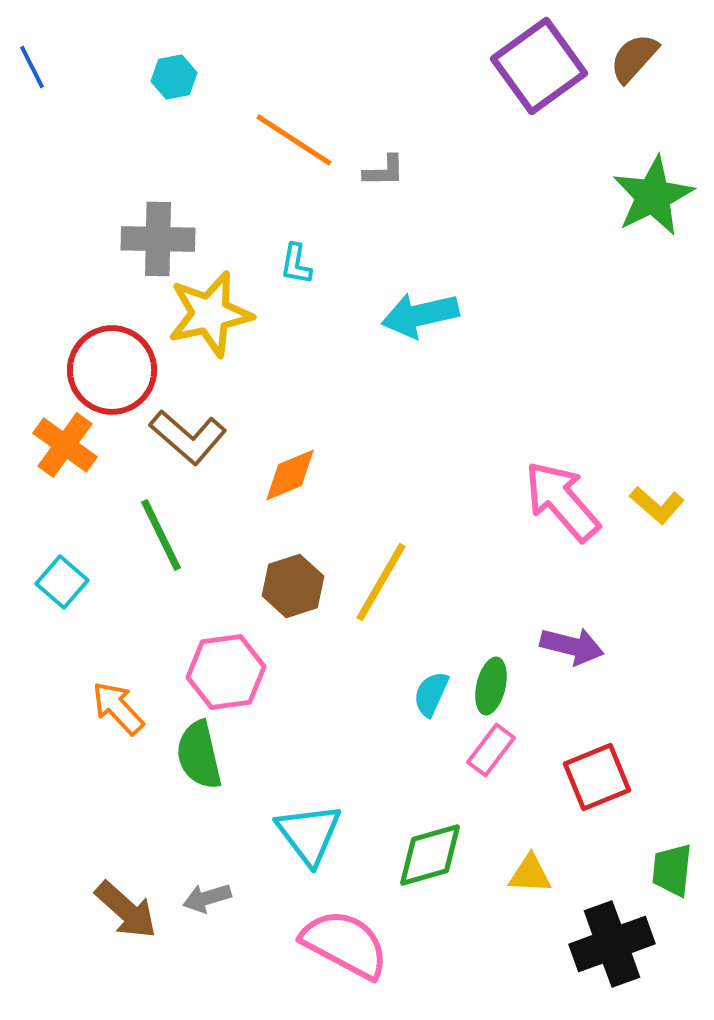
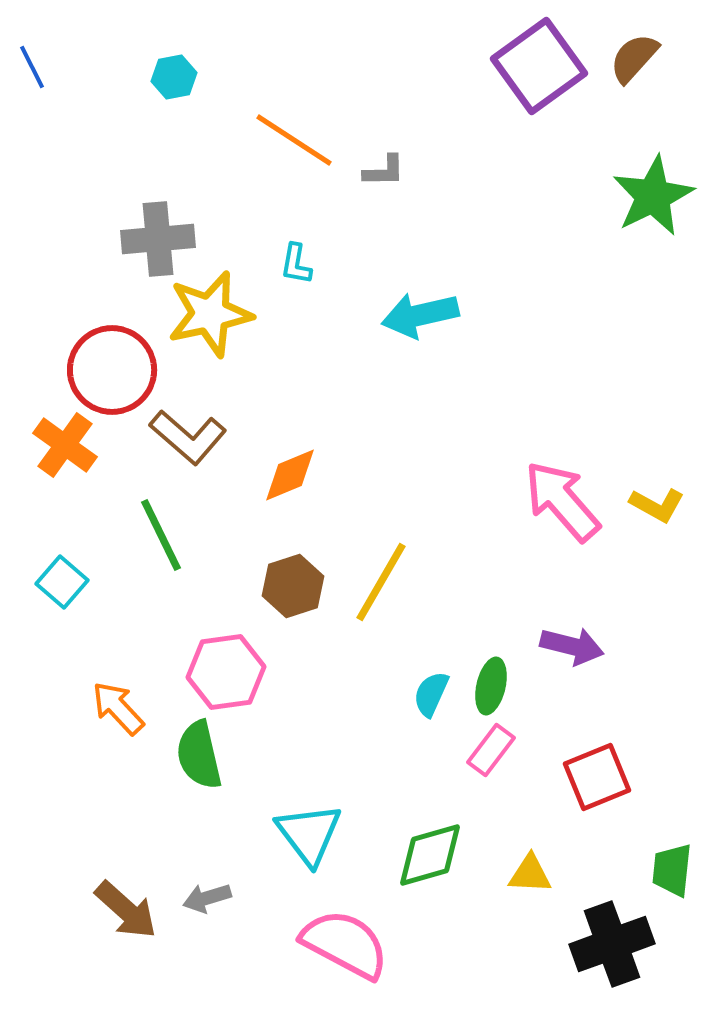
gray cross: rotated 6 degrees counterclockwise
yellow L-shape: rotated 12 degrees counterclockwise
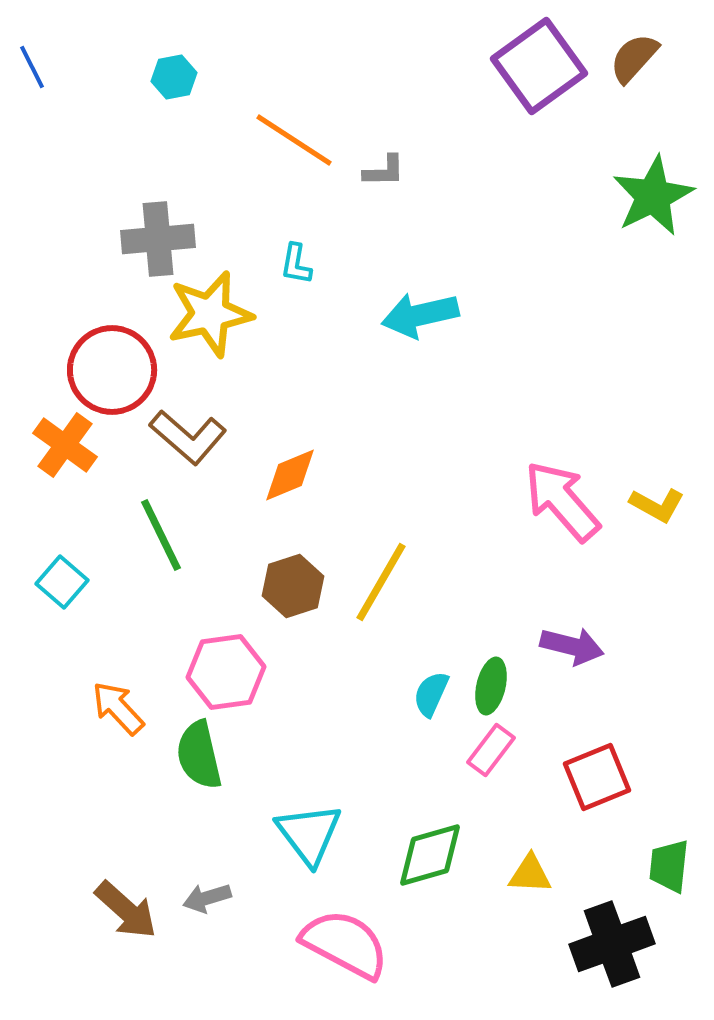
green trapezoid: moved 3 px left, 4 px up
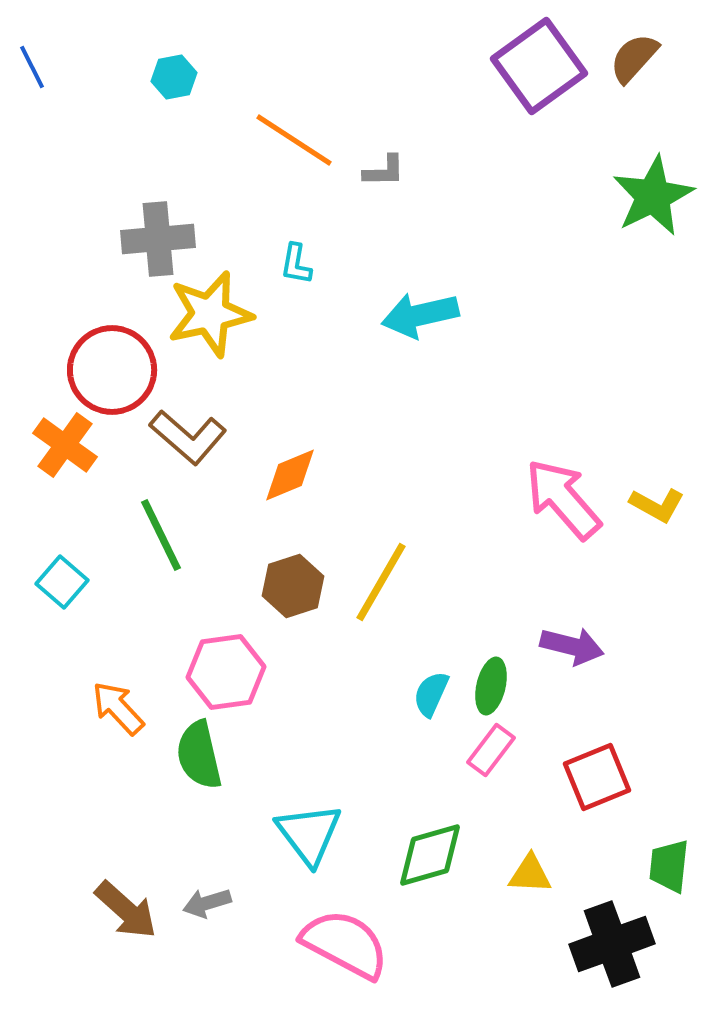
pink arrow: moved 1 px right, 2 px up
gray arrow: moved 5 px down
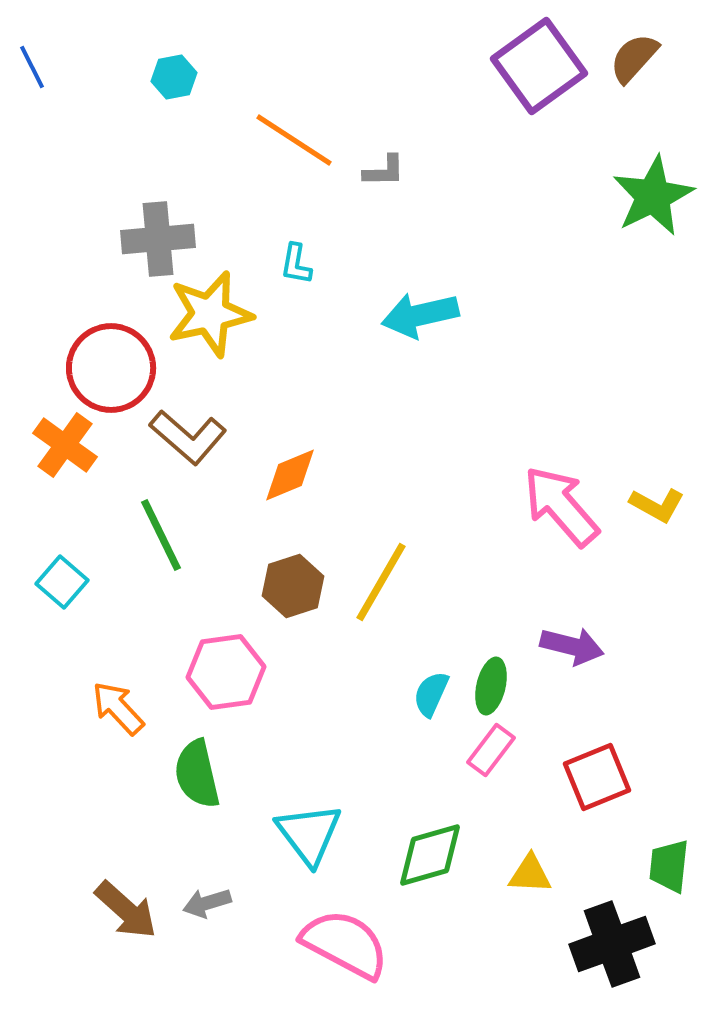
red circle: moved 1 px left, 2 px up
pink arrow: moved 2 px left, 7 px down
green semicircle: moved 2 px left, 19 px down
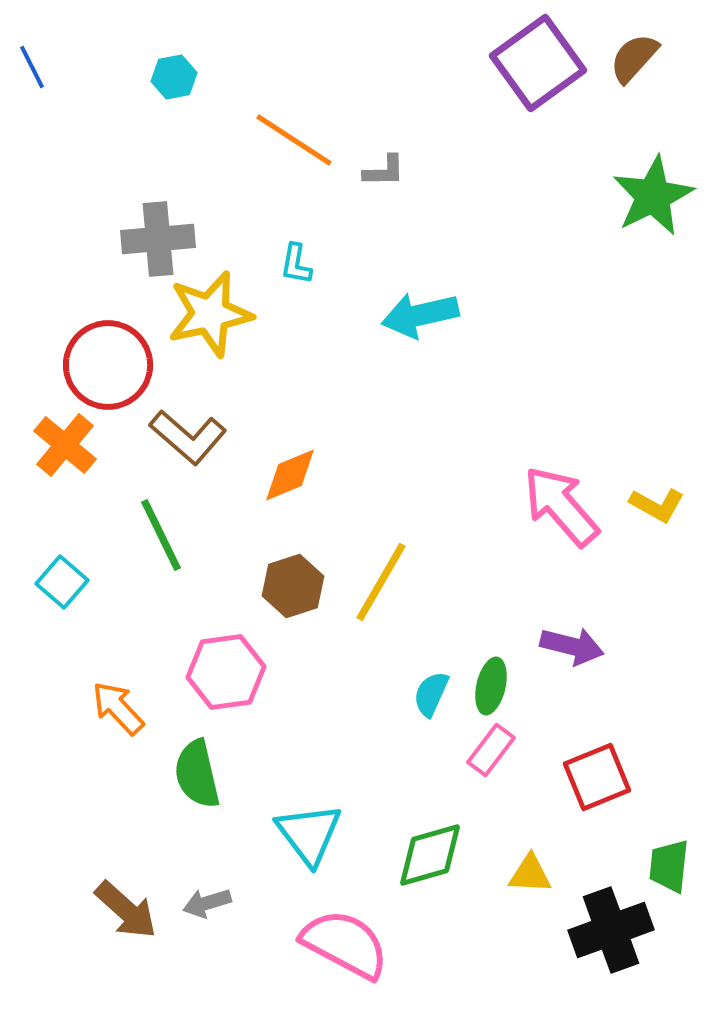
purple square: moved 1 px left, 3 px up
red circle: moved 3 px left, 3 px up
orange cross: rotated 4 degrees clockwise
black cross: moved 1 px left, 14 px up
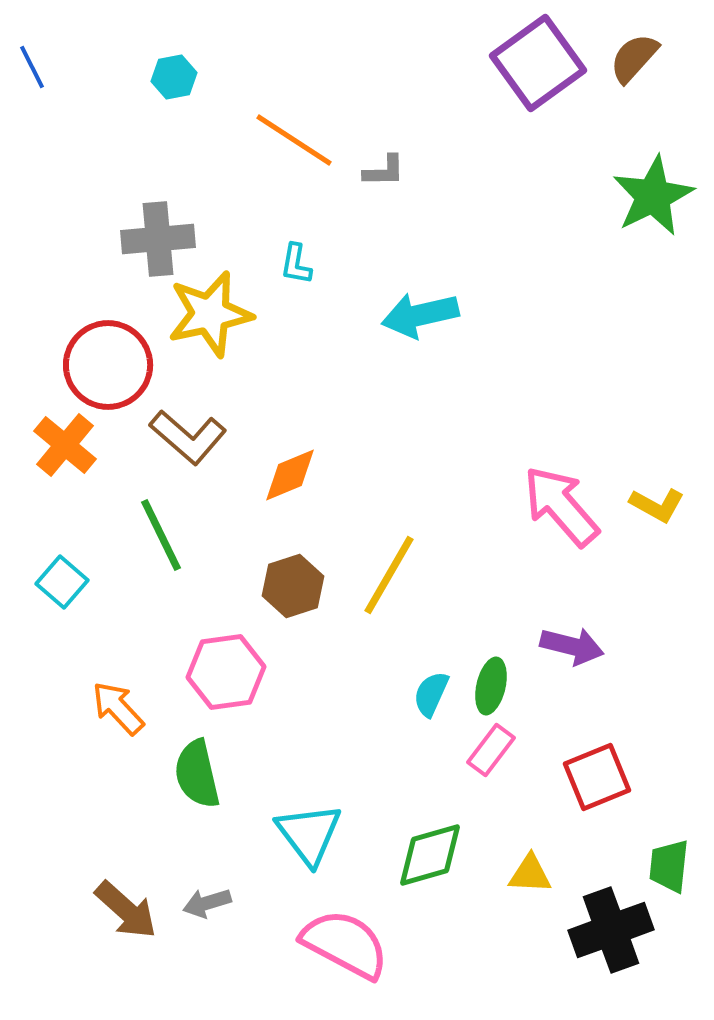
yellow line: moved 8 px right, 7 px up
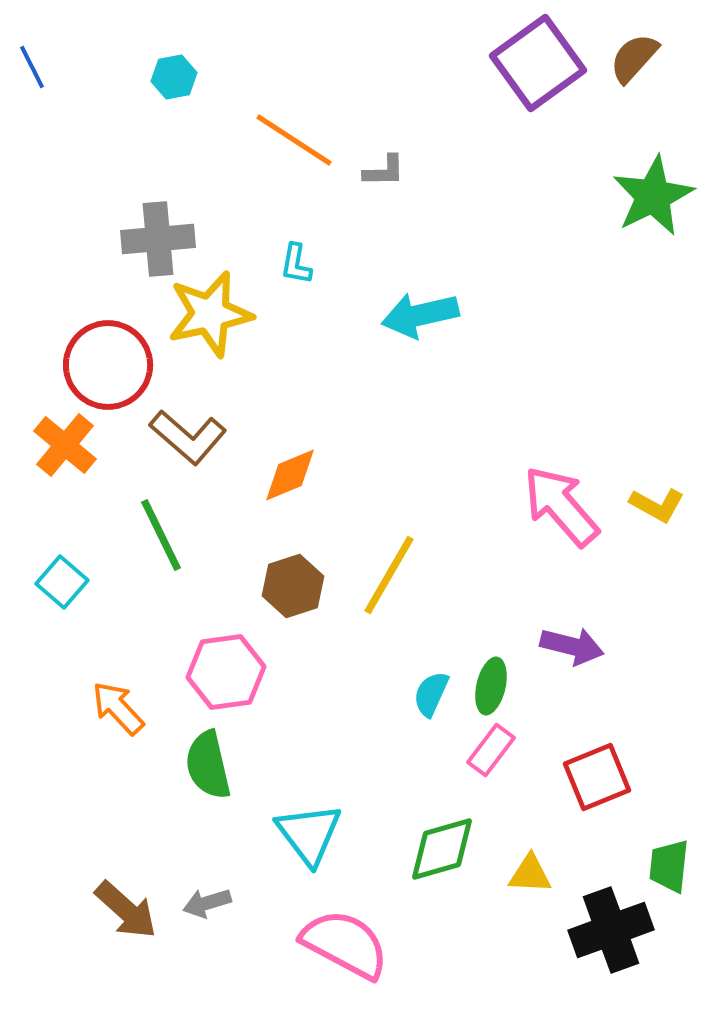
green semicircle: moved 11 px right, 9 px up
green diamond: moved 12 px right, 6 px up
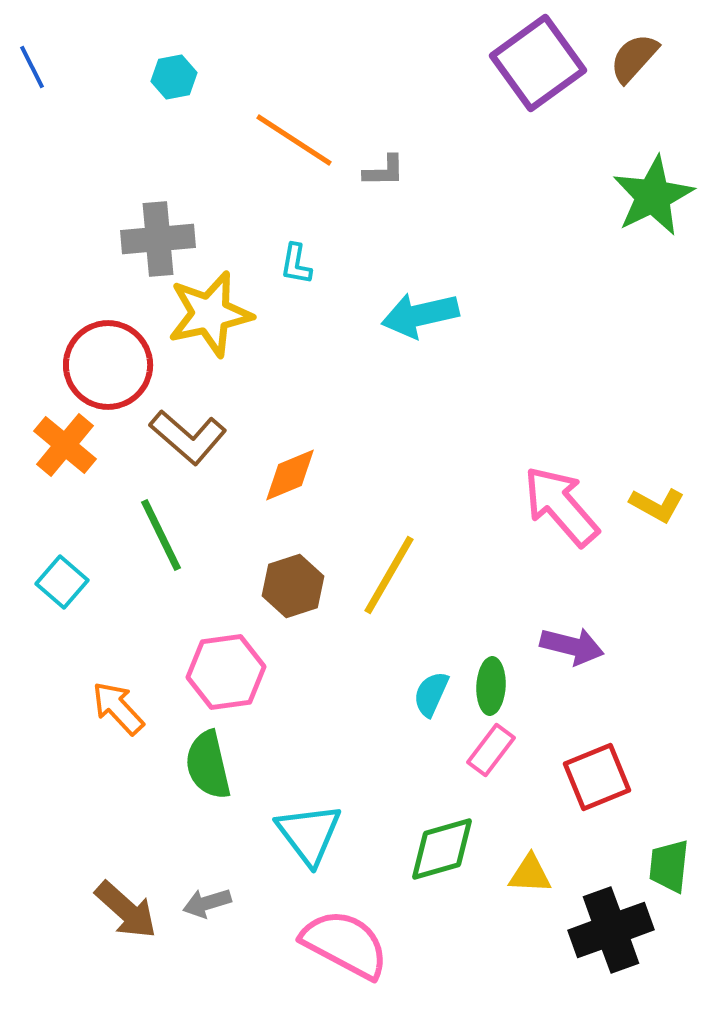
green ellipse: rotated 10 degrees counterclockwise
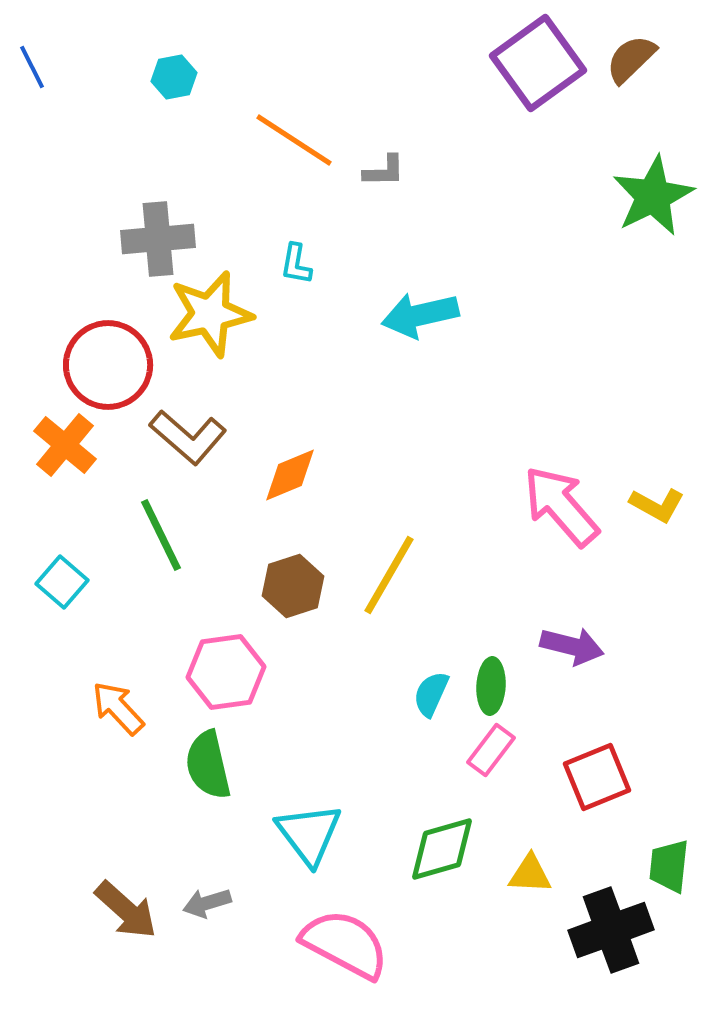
brown semicircle: moved 3 px left, 1 px down; rotated 4 degrees clockwise
